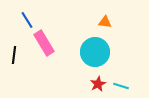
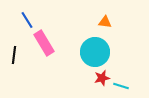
red star: moved 4 px right, 6 px up; rotated 14 degrees clockwise
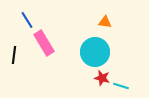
red star: rotated 28 degrees clockwise
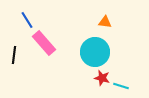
pink rectangle: rotated 10 degrees counterclockwise
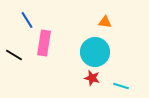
pink rectangle: rotated 50 degrees clockwise
black line: rotated 66 degrees counterclockwise
red star: moved 10 px left
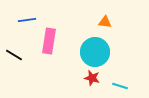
blue line: rotated 66 degrees counterclockwise
pink rectangle: moved 5 px right, 2 px up
cyan line: moved 1 px left
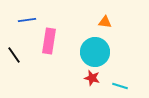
black line: rotated 24 degrees clockwise
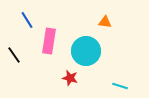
blue line: rotated 66 degrees clockwise
cyan circle: moved 9 px left, 1 px up
red star: moved 22 px left
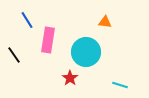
pink rectangle: moved 1 px left, 1 px up
cyan circle: moved 1 px down
red star: rotated 21 degrees clockwise
cyan line: moved 1 px up
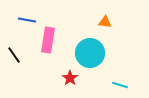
blue line: rotated 48 degrees counterclockwise
cyan circle: moved 4 px right, 1 px down
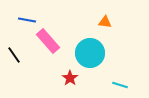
pink rectangle: moved 1 px down; rotated 50 degrees counterclockwise
